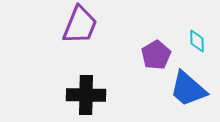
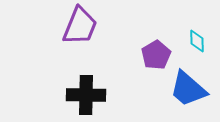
purple trapezoid: moved 1 px down
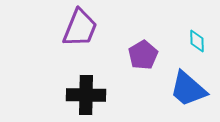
purple trapezoid: moved 2 px down
purple pentagon: moved 13 px left
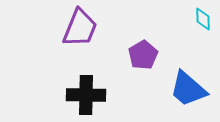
cyan diamond: moved 6 px right, 22 px up
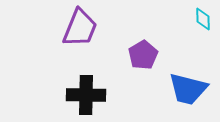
blue trapezoid: rotated 27 degrees counterclockwise
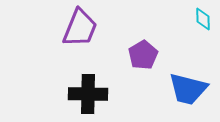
black cross: moved 2 px right, 1 px up
